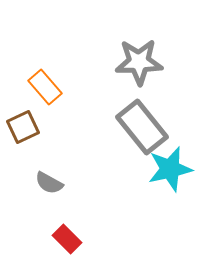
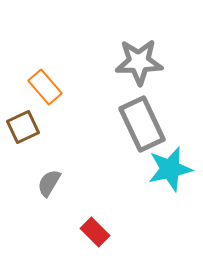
gray rectangle: moved 3 px up; rotated 14 degrees clockwise
gray semicircle: rotated 92 degrees clockwise
red rectangle: moved 28 px right, 7 px up
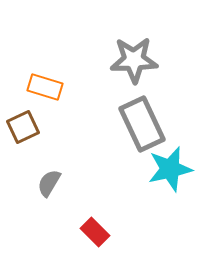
gray star: moved 5 px left, 2 px up
orange rectangle: rotated 32 degrees counterclockwise
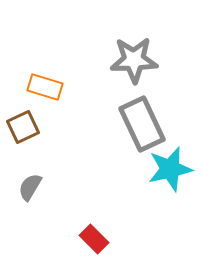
gray semicircle: moved 19 px left, 4 px down
red rectangle: moved 1 px left, 7 px down
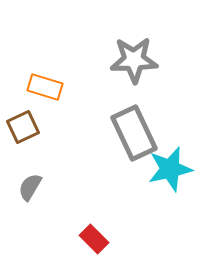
gray rectangle: moved 8 px left, 9 px down
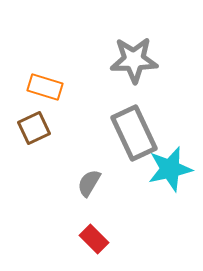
brown square: moved 11 px right, 1 px down
gray semicircle: moved 59 px right, 4 px up
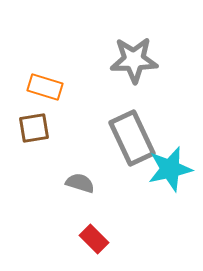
brown square: rotated 16 degrees clockwise
gray rectangle: moved 2 px left, 5 px down
gray semicircle: moved 9 px left; rotated 76 degrees clockwise
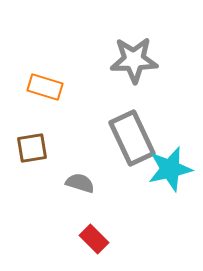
brown square: moved 2 px left, 20 px down
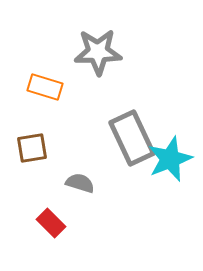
gray star: moved 36 px left, 8 px up
cyan star: moved 10 px up; rotated 9 degrees counterclockwise
red rectangle: moved 43 px left, 16 px up
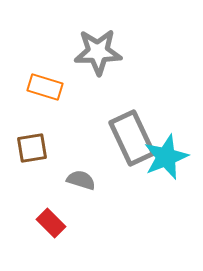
cyan star: moved 4 px left, 2 px up
gray semicircle: moved 1 px right, 3 px up
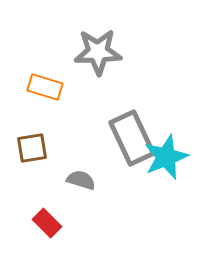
red rectangle: moved 4 px left
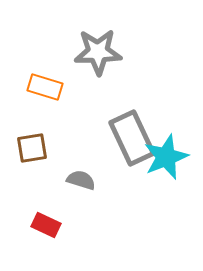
red rectangle: moved 1 px left, 2 px down; rotated 20 degrees counterclockwise
